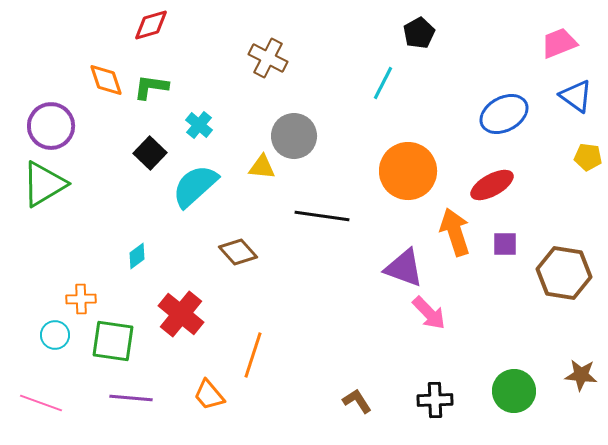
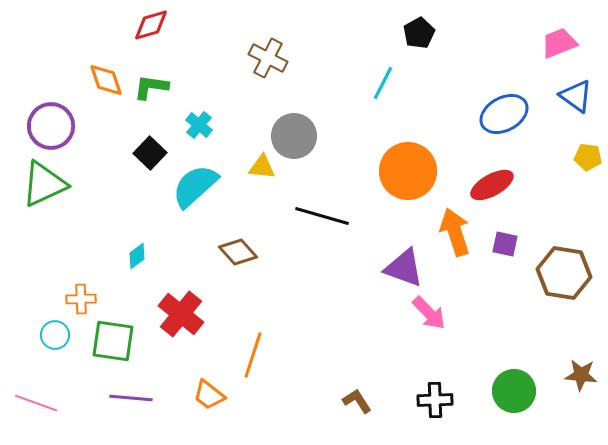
green triangle: rotated 6 degrees clockwise
black line: rotated 8 degrees clockwise
purple square: rotated 12 degrees clockwise
orange trapezoid: rotated 12 degrees counterclockwise
pink line: moved 5 px left
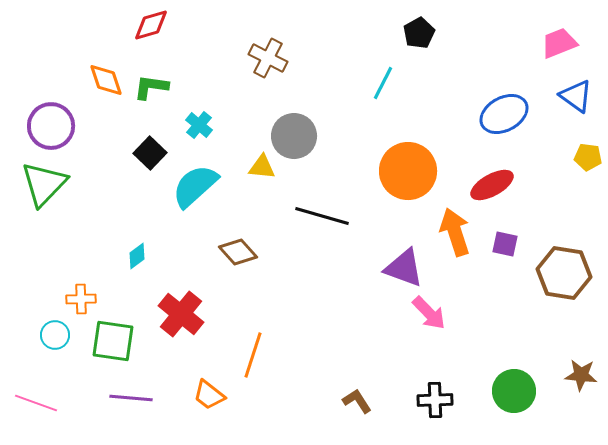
green triangle: rotated 21 degrees counterclockwise
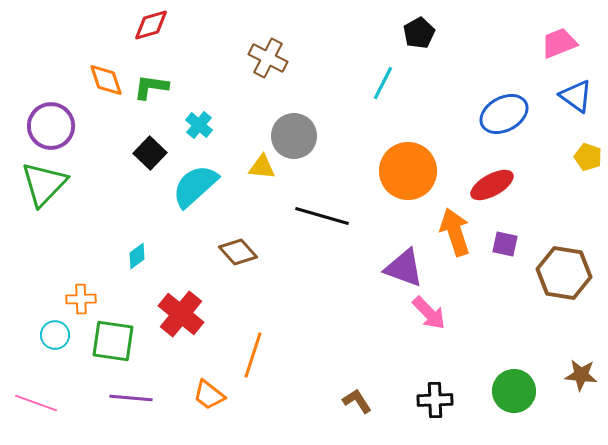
yellow pentagon: rotated 12 degrees clockwise
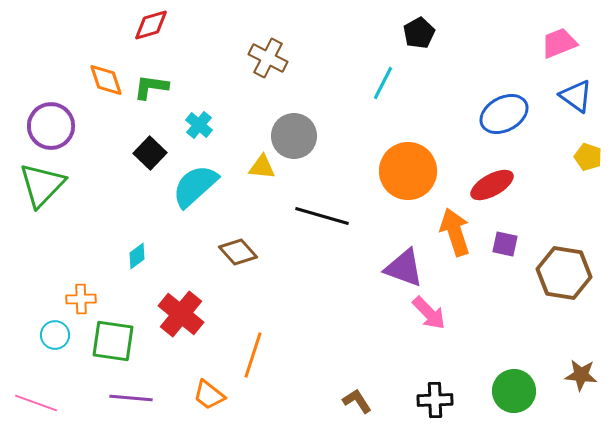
green triangle: moved 2 px left, 1 px down
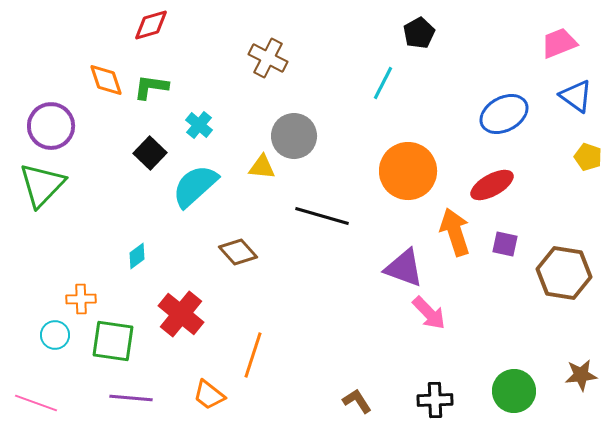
brown star: rotated 12 degrees counterclockwise
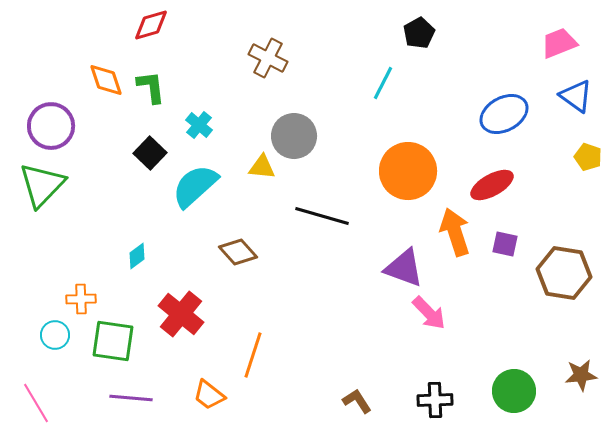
green L-shape: rotated 75 degrees clockwise
pink line: rotated 39 degrees clockwise
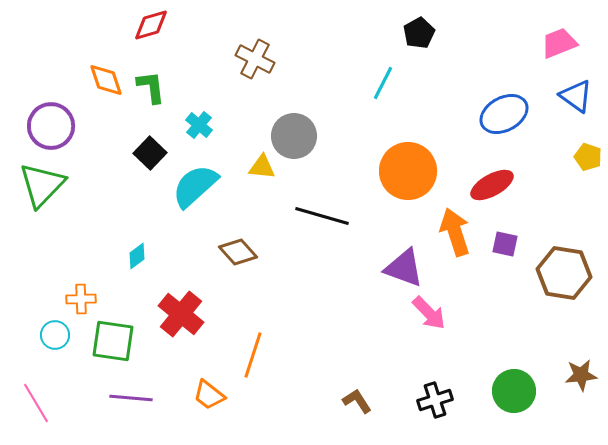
brown cross: moved 13 px left, 1 px down
black cross: rotated 16 degrees counterclockwise
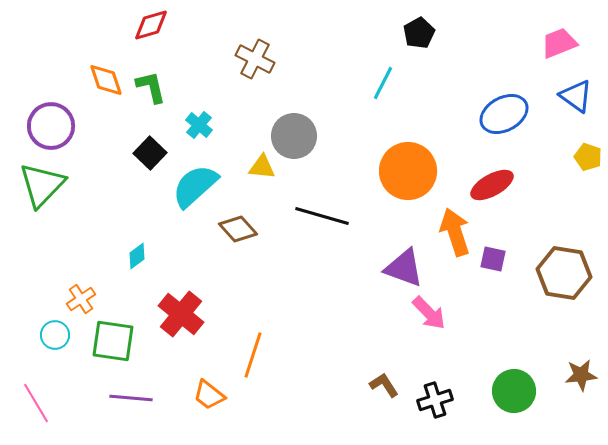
green L-shape: rotated 6 degrees counterclockwise
purple square: moved 12 px left, 15 px down
brown diamond: moved 23 px up
orange cross: rotated 32 degrees counterclockwise
brown L-shape: moved 27 px right, 16 px up
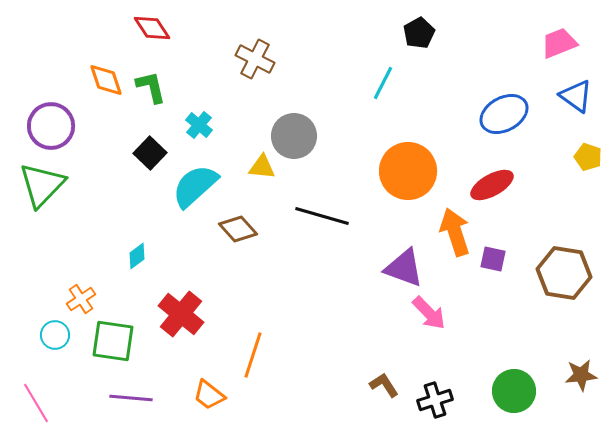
red diamond: moved 1 px right, 3 px down; rotated 72 degrees clockwise
